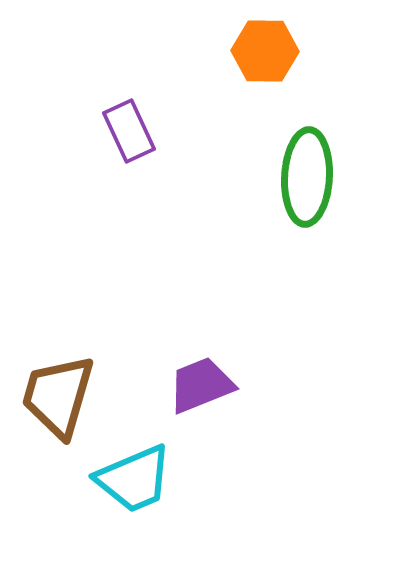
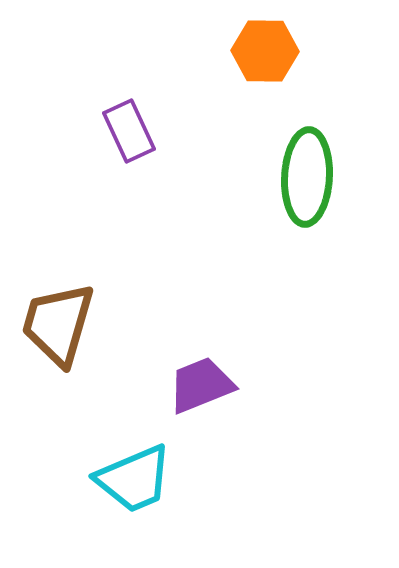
brown trapezoid: moved 72 px up
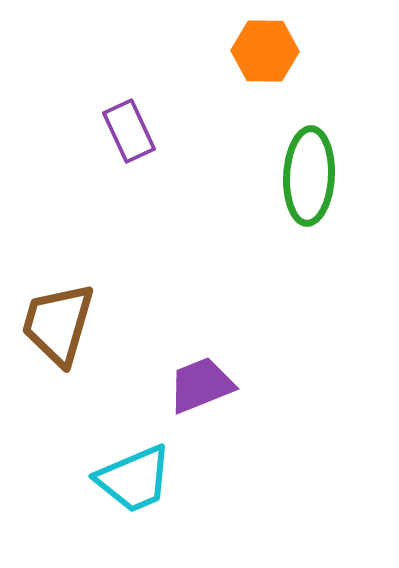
green ellipse: moved 2 px right, 1 px up
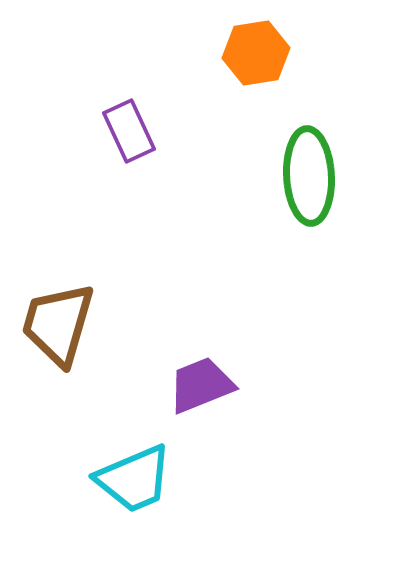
orange hexagon: moved 9 px left, 2 px down; rotated 10 degrees counterclockwise
green ellipse: rotated 6 degrees counterclockwise
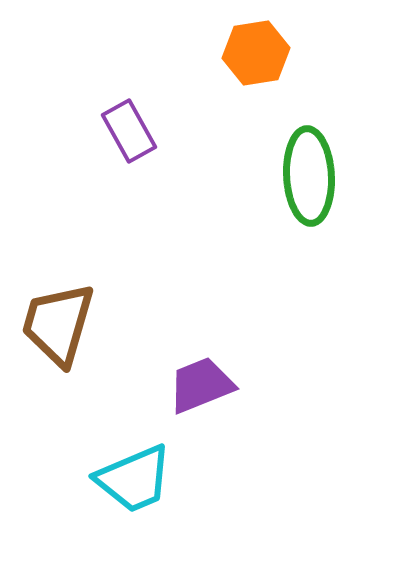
purple rectangle: rotated 4 degrees counterclockwise
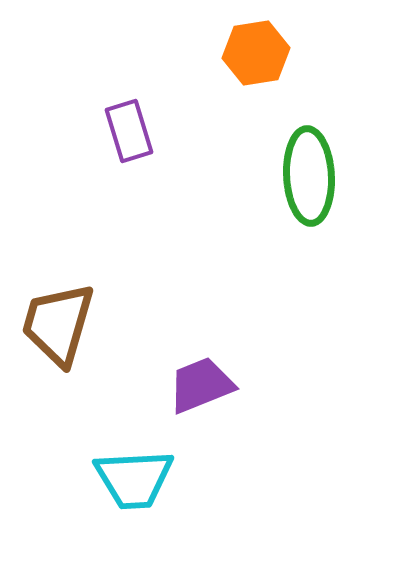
purple rectangle: rotated 12 degrees clockwise
cyan trapezoid: rotated 20 degrees clockwise
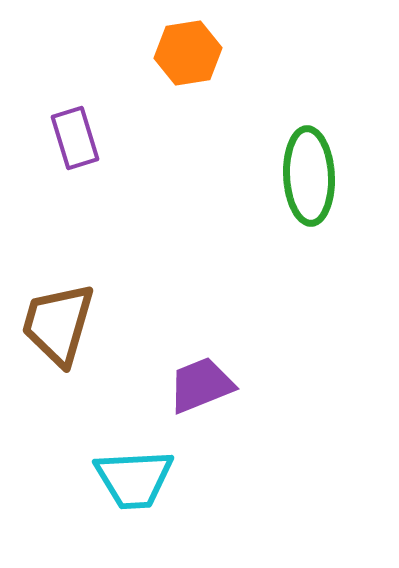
orange hexagon: moved 68 px left
purple rectangle: moved 54 px left, 7 px down
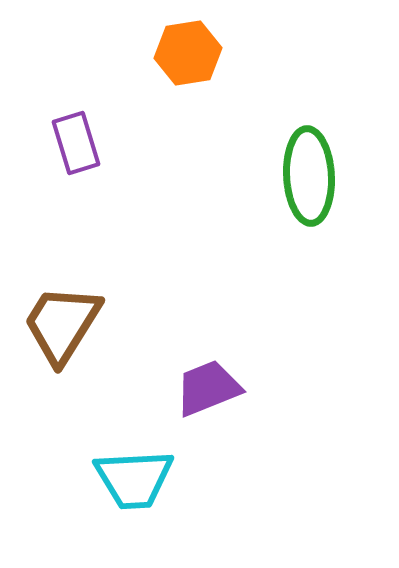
purple rectangle: moved 1 px right, 5 px down
brown trapezoid: moved 4 px right; rotated 16 degrees clockwise
purple trapezoid: moved 7 px right, 3 px down
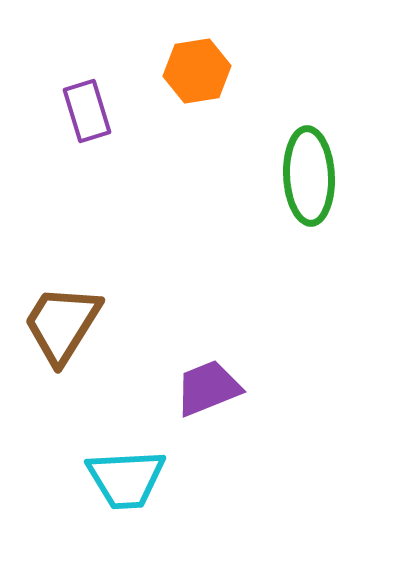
orange hexagon: moved 9 px right, 18 px down
purple rectangle: moved 11 px right, 32 px up
cyan trapezoid: moved 8 px left
